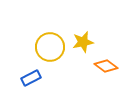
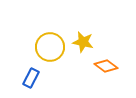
yellow star: rotated 25 degrees clockwise
blue rectangle: rotated 36 degrees counterclockwise
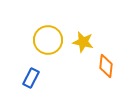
yellow circle: moved 2 px left, 7 px up
orange diamond: rotated 60 degrees clockwise
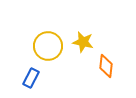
yellow circle: moved 6 px down
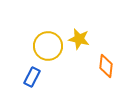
yellow star: moved 4 px left, 3 px up
blue rectangle: moved 1 px right, 1 px up
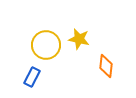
yellow circle: moved 2 px left, 1 px up
